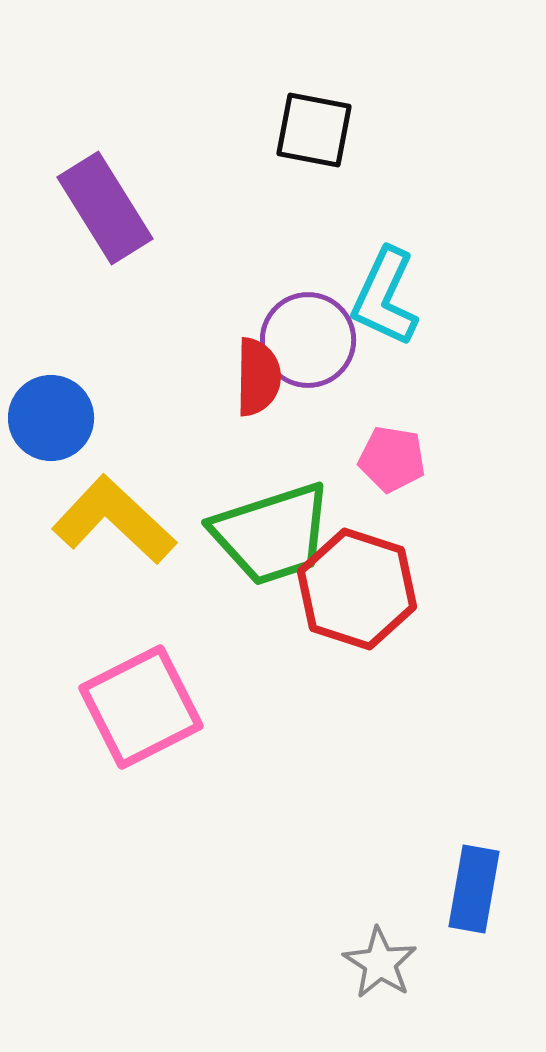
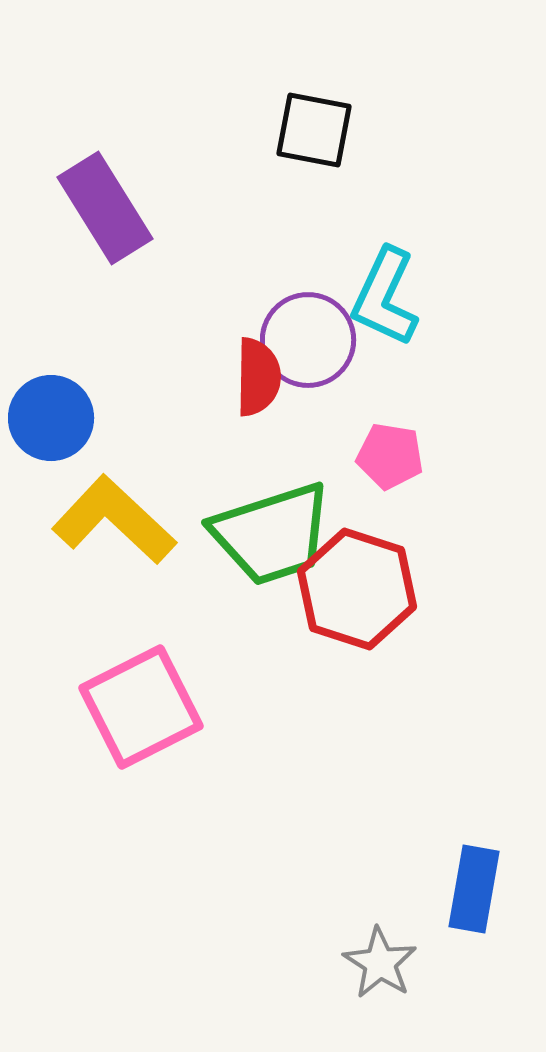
pink pentagon: moved 2 px left, 3 px up
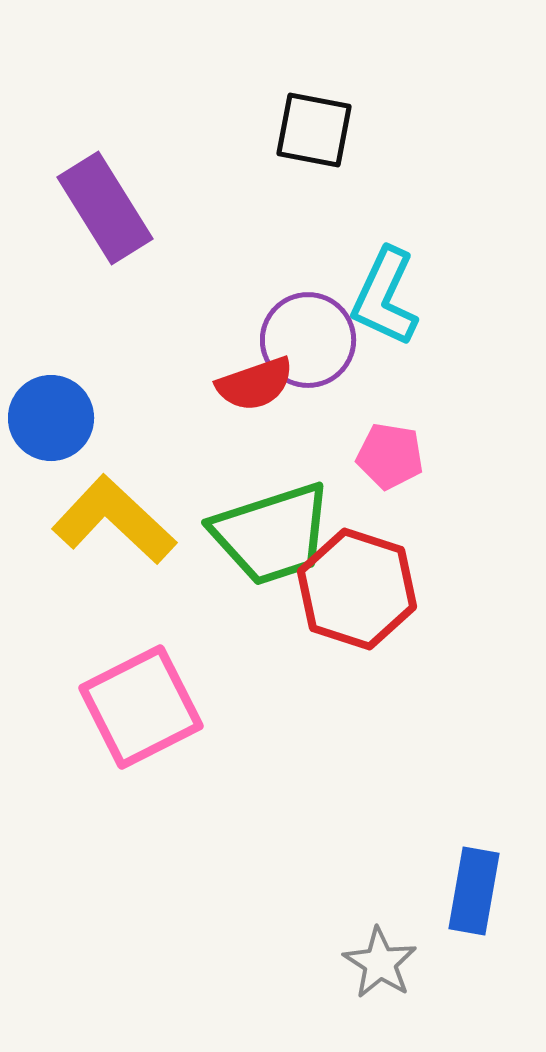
red semicircle: moved 3 px left, 7 px down; rotated 70 degrees clockwise
blue rectangle: moved 2 px down
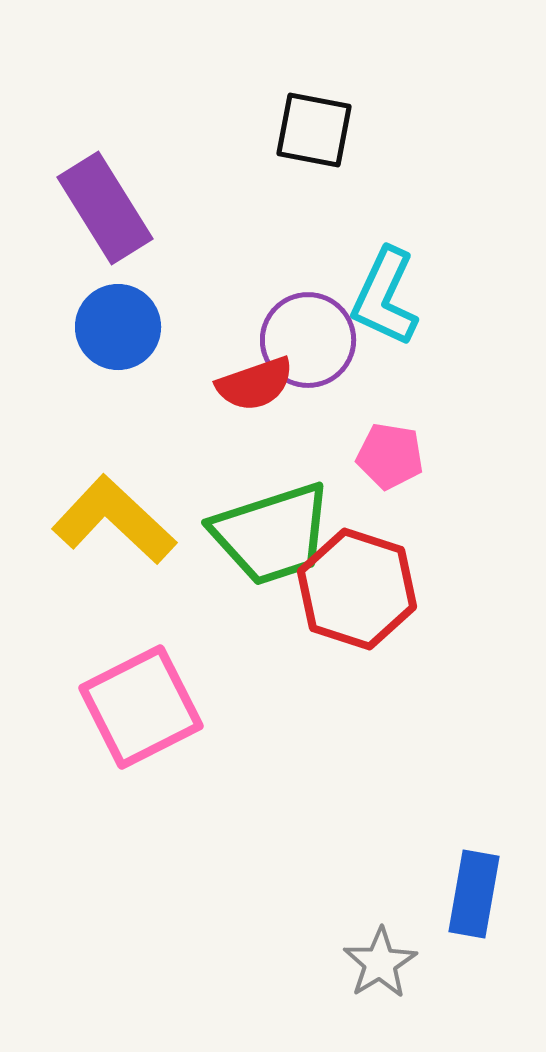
blue circle: moved 67 px right, 91 px up
blue rectangle: moved 3 px down
gray star: rotated 8 degrees clockwise
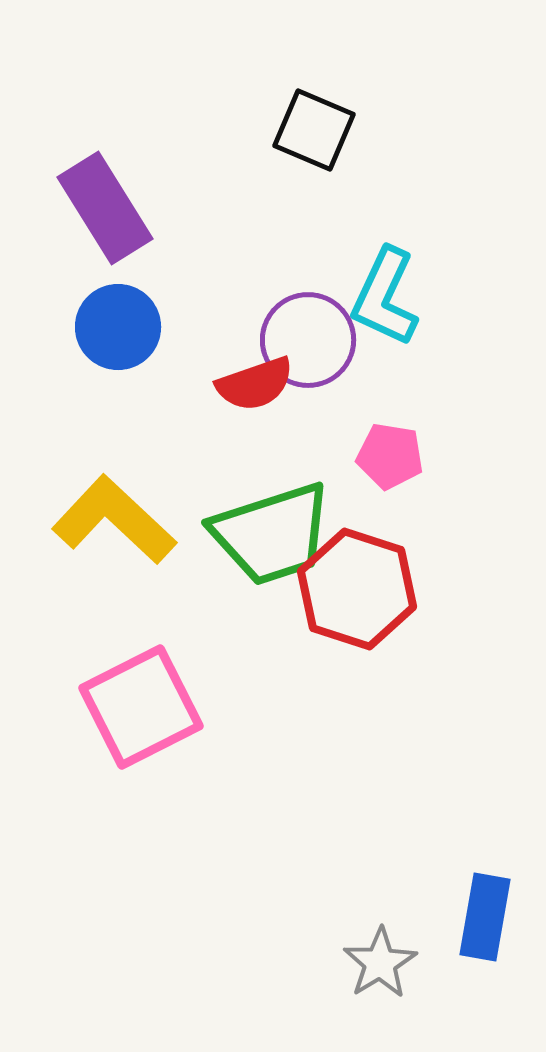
black square: rotated 12 degrees clockwise
blue rectangle: moved 11 px right, 23 px down
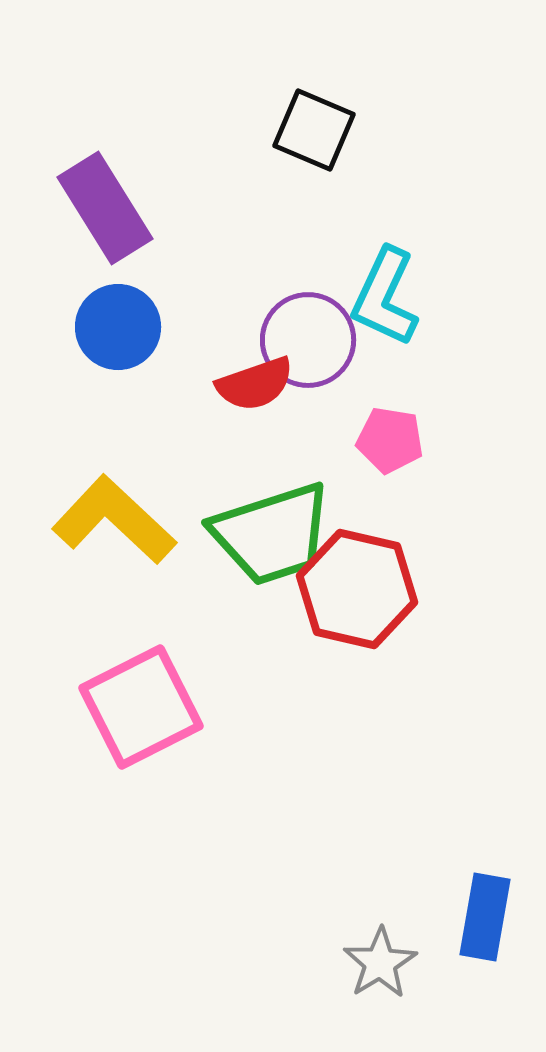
pink pentagon: moved 16 px up
red hexagon: rotated 5 degrees counterclockwise
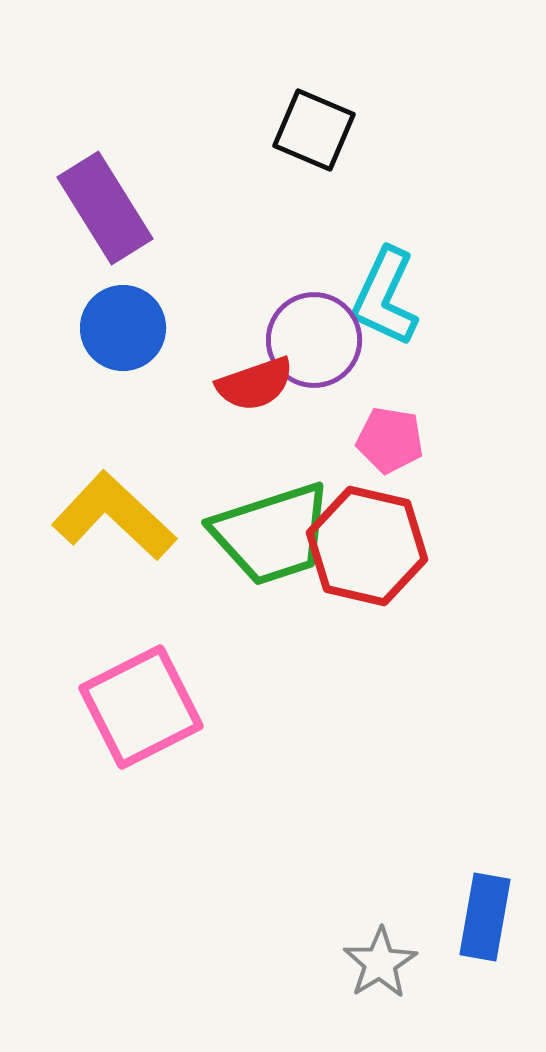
blue circle: moved 5 px right, 1 px down
purple circle: moved 6 px right
yellow L-shape: moved 4 px up
red hexagon: moved 10 px right, 43 px up
